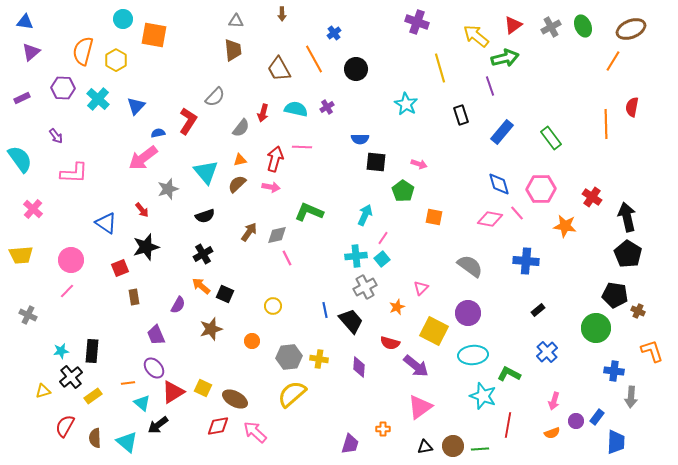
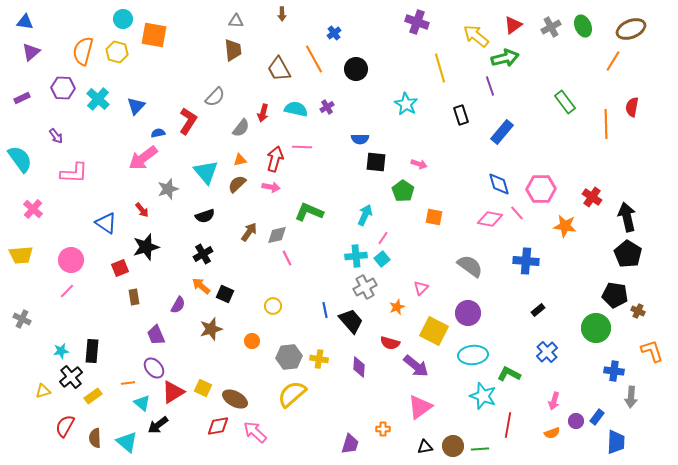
yellow hexagon at (116, 60): moved 1 px right, 8 px up; rotated 15 degrees counterclockwise
green rectangle at (551, 138): moved 14 px right, 36 px up
gray cross at (28, 315): moved 6 px left, 4 px down
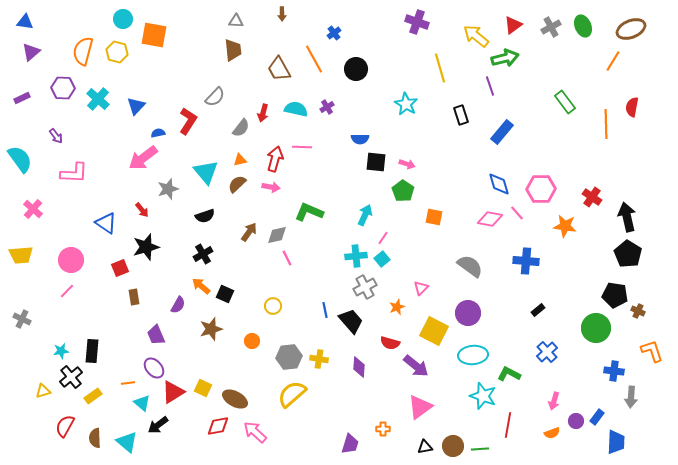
pink arrow at (419, 164): moved 12 px left
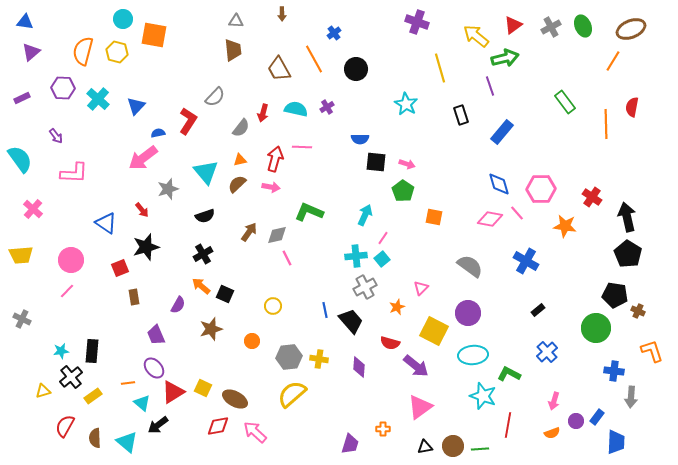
blue cross at (526, 261): rotated 25 degrees clockwise
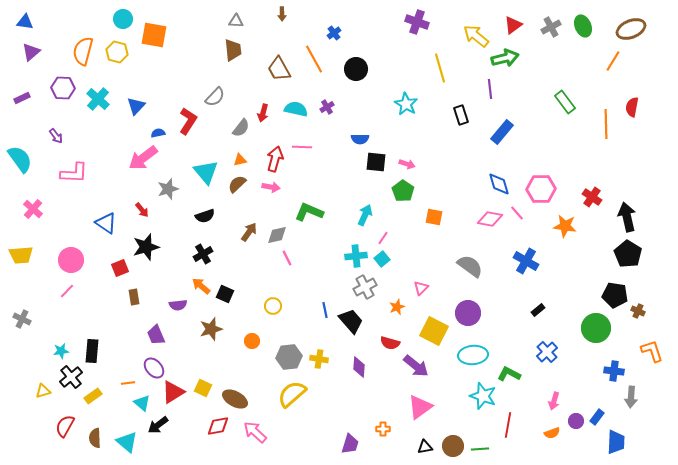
purple line at (490, 86): moved 3 px down; rotated 12 degrees clockwise
purple semicircle at (178, 305): rotated 54 degrees clockwise
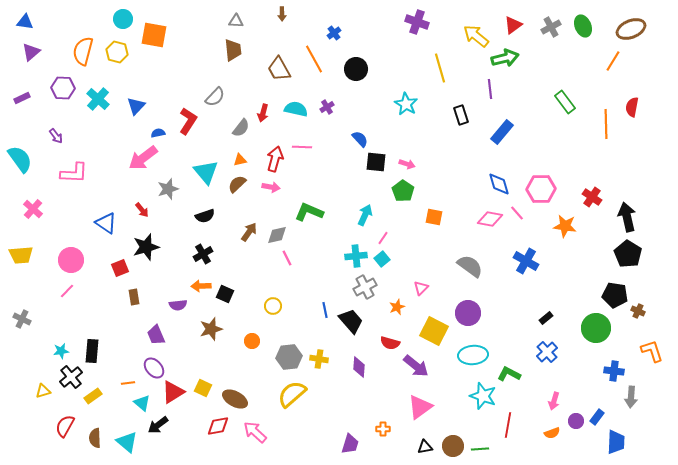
blue semicircle at (360, 139): rotated 132 degrees counterclockwise
orange arrow at (201, 286): rotated 42 degrees counterclockwise
black rectangle at (538, 310): moved 8 px right, 8 px down
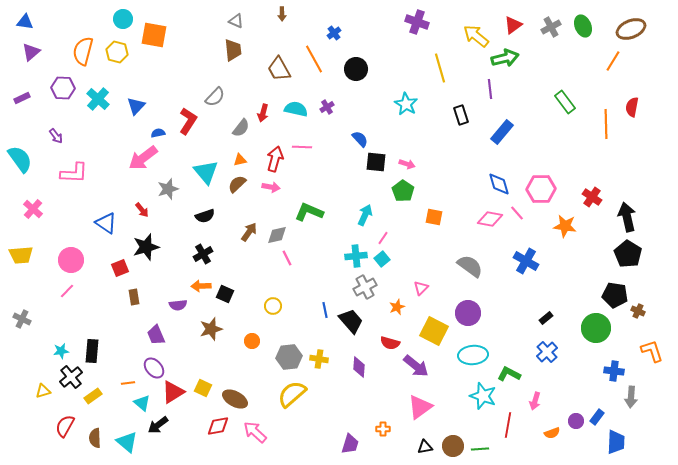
gray triangle at (236, 21): rotated 21 degrees clockwise
pink arrow at (554, 401): moved 19 px left
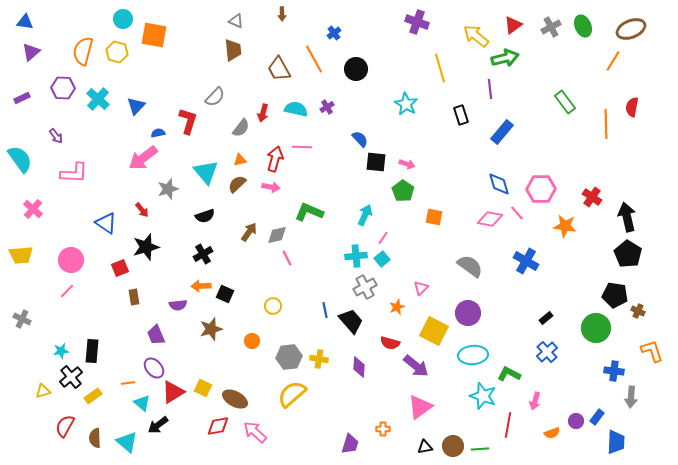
red L-shape at (188, 121): rotated 16 degrees counterclockwise
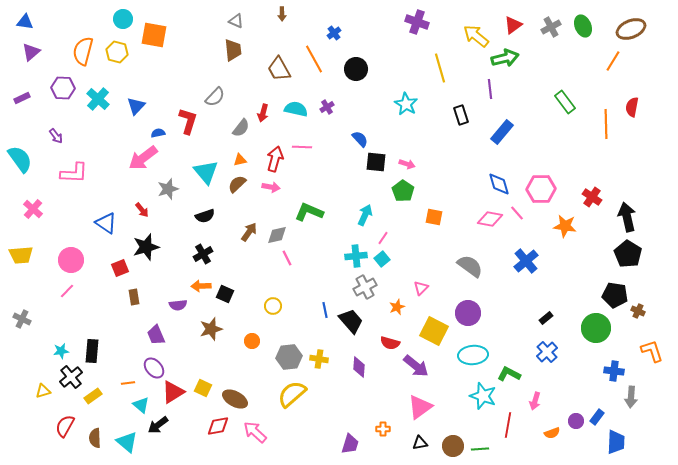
blue cross at (526, 261): rotated 20 degrees clockwise
cyan triangle at (142, 403): moved 1 px left, 2 px down
black triangle at (425, 447): moved 5 px left, 4 px up
